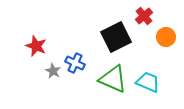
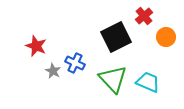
green triangle: rotated 24 degrees clockwise
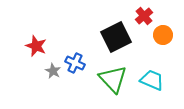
orange circle: moved 3 px left, 2 px up
cyan trapezoid: moved 4 px right, 2 px up
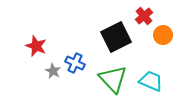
cyan trapezoid: moved 1 px left, 1 px down
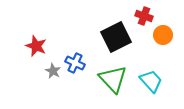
red cross: rotated 30 degrees counterclockwise
cyan trapezoid: rotated 25 degrees clockwise
